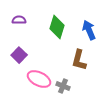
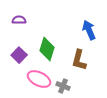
green diamond: moved 10 px left, 22 px down
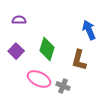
purple square: moved 3 px left, 4 px up
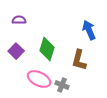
gray cross: moved 1 px left, 1 px up
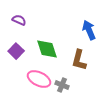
purple semicircle: rotated 24 degrees clockwise
green diamond: rotated 35 degrees counterclockwise
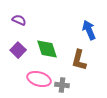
purple square: moved 2 px right, 1 px up
pink ellipse: rotated 10 degrees counterclockwise
gray cross: rotated 16 degrees counterclockwise
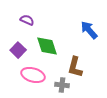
purple semicircle: moved 8 px right
blue arrow: rotated 18 degrees counterclockwise
green diamond: moved 3 px up
brown L-shape: moved 4 px left, 7 px down
pink ellipse: moved 6 px left, 4 px up
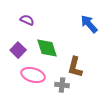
blue arrow: moved 6 px up
green diamond: moved 2 px down
